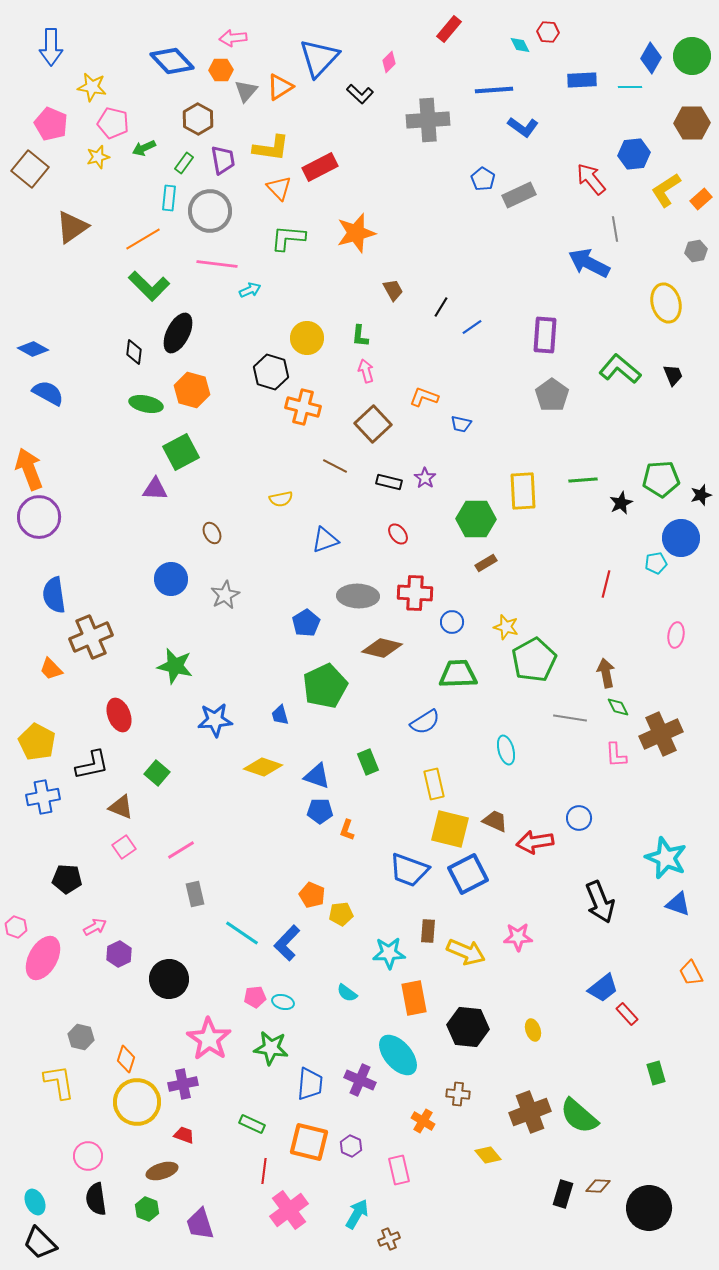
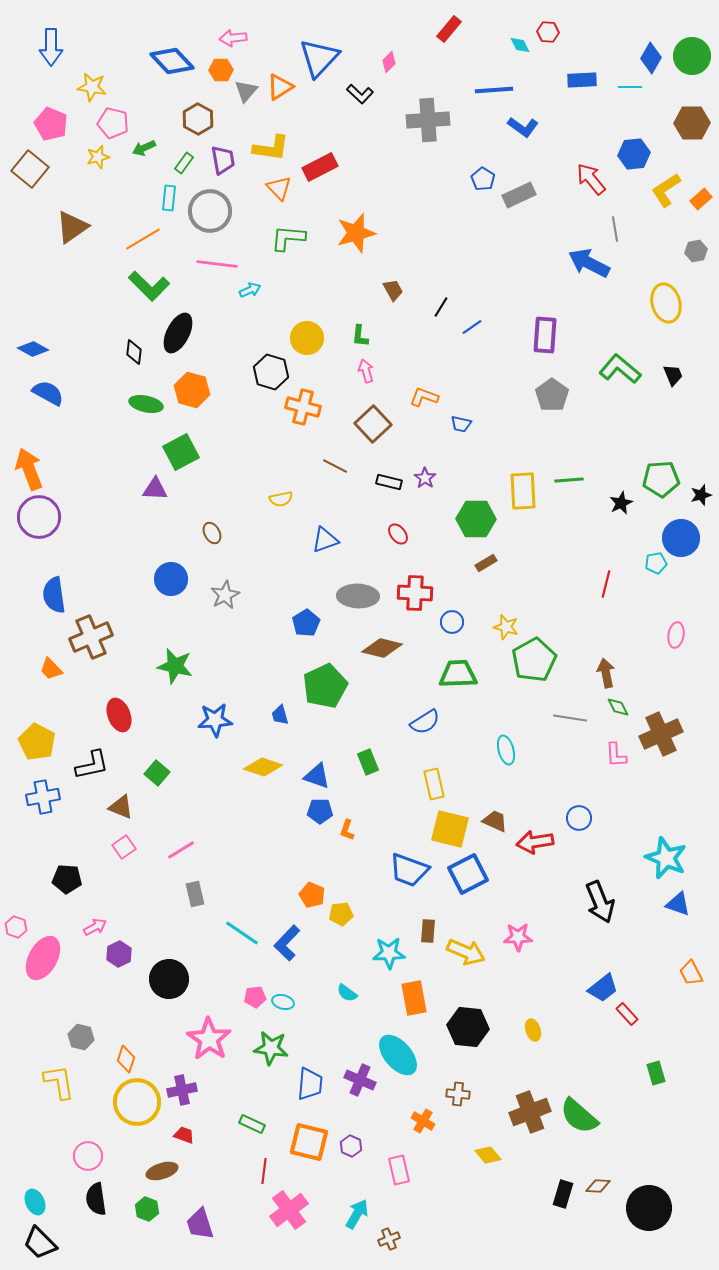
green line at (583, 480): moved 14 px left
purple cross at (183, 1084): moved 1 px left, 6 px down
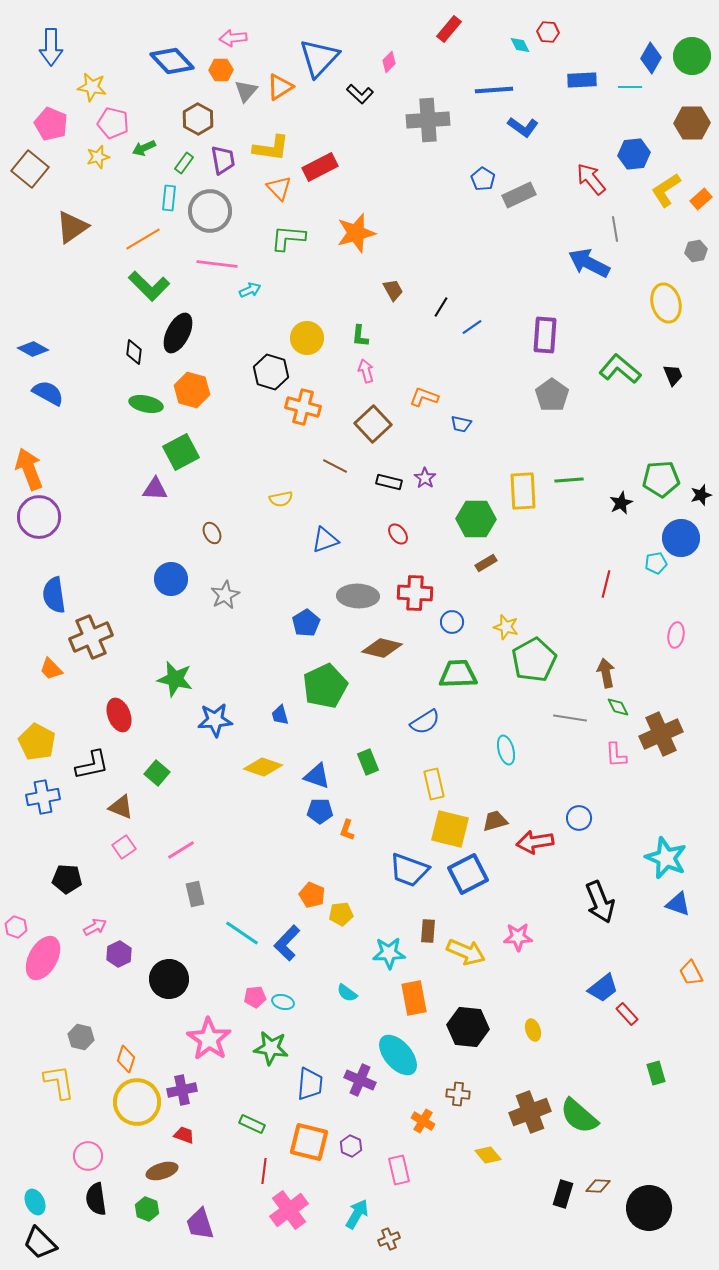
green star at (175, 666): moved 13 px down
brown trapezoid at (495, 821): rotated 40 degrees counterclockwise
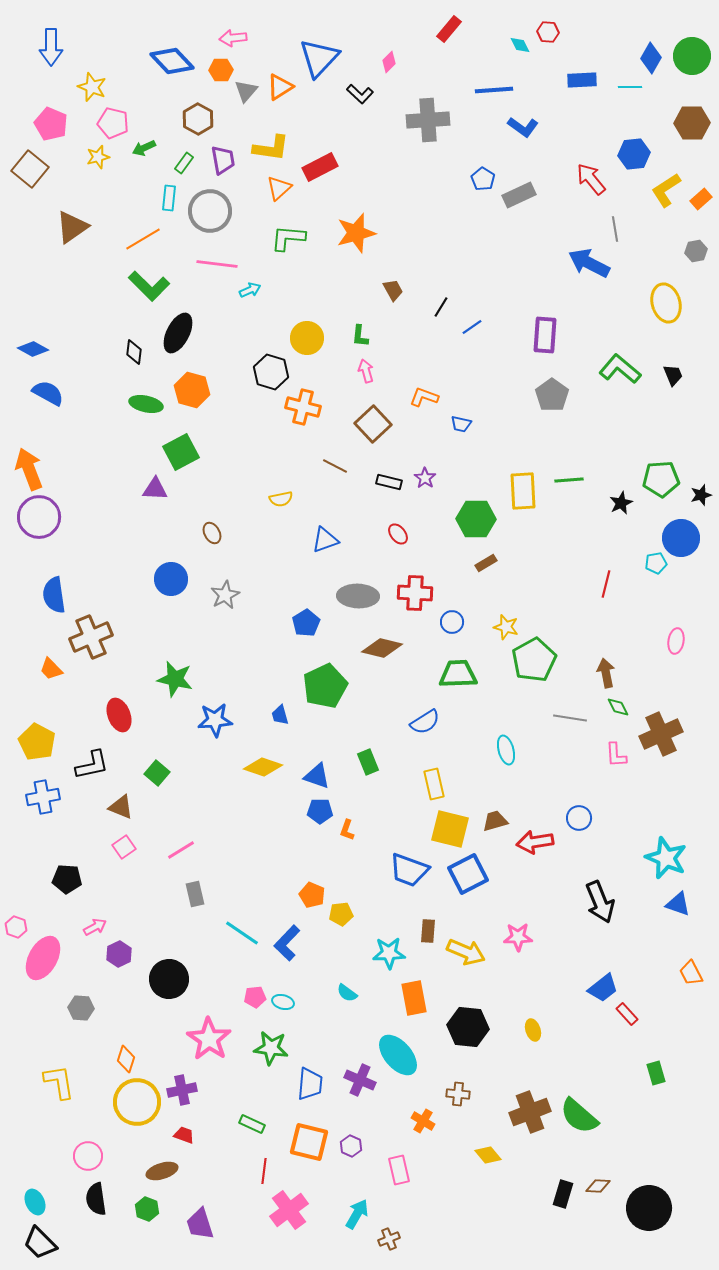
yellow star at (92, 87): rotated 12 degrees clockwise
orange triangle at (279, 188): rotated 32 degrees clockwise
pink ellipse at (676, 635): moved 6 px down
gray hexagon at (81, 1037): moved 29 px up; rotated 10 degrees counterclockwise
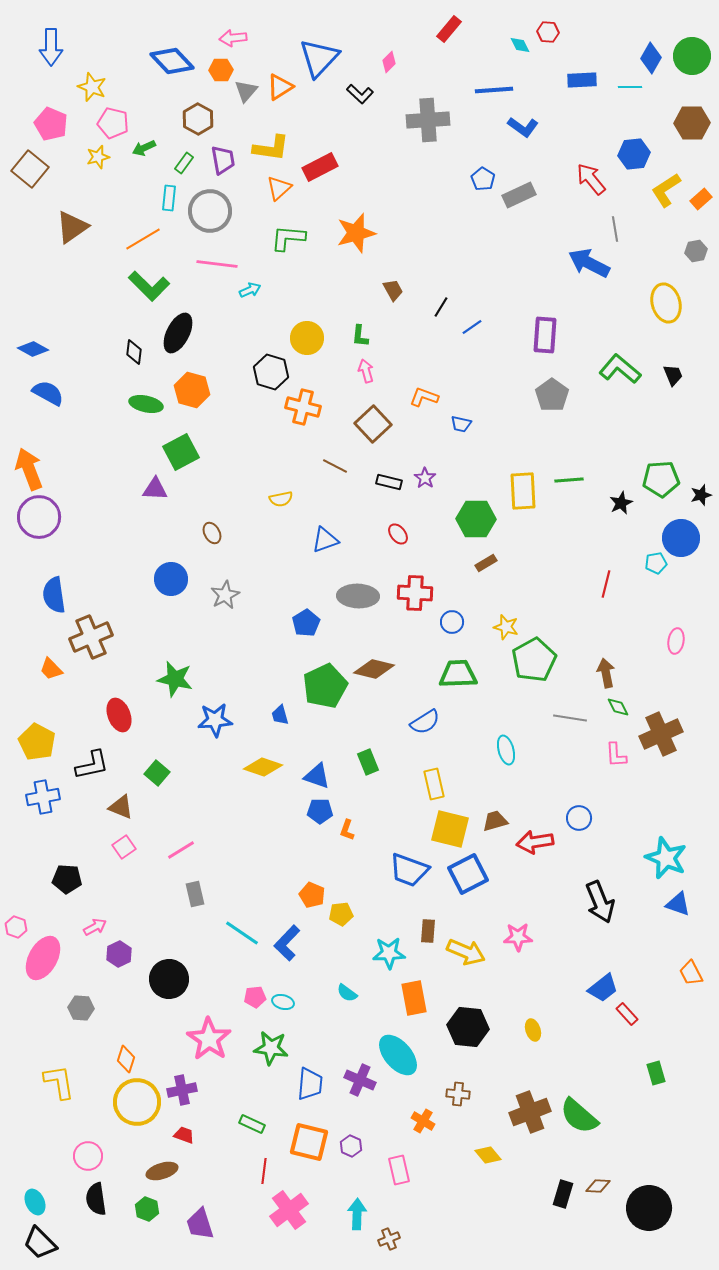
brown diamond at (382, 648): moved 8 px left, 21 px down
cyan arrow at (357, 1214): rotated 28 degrees counterclockwise
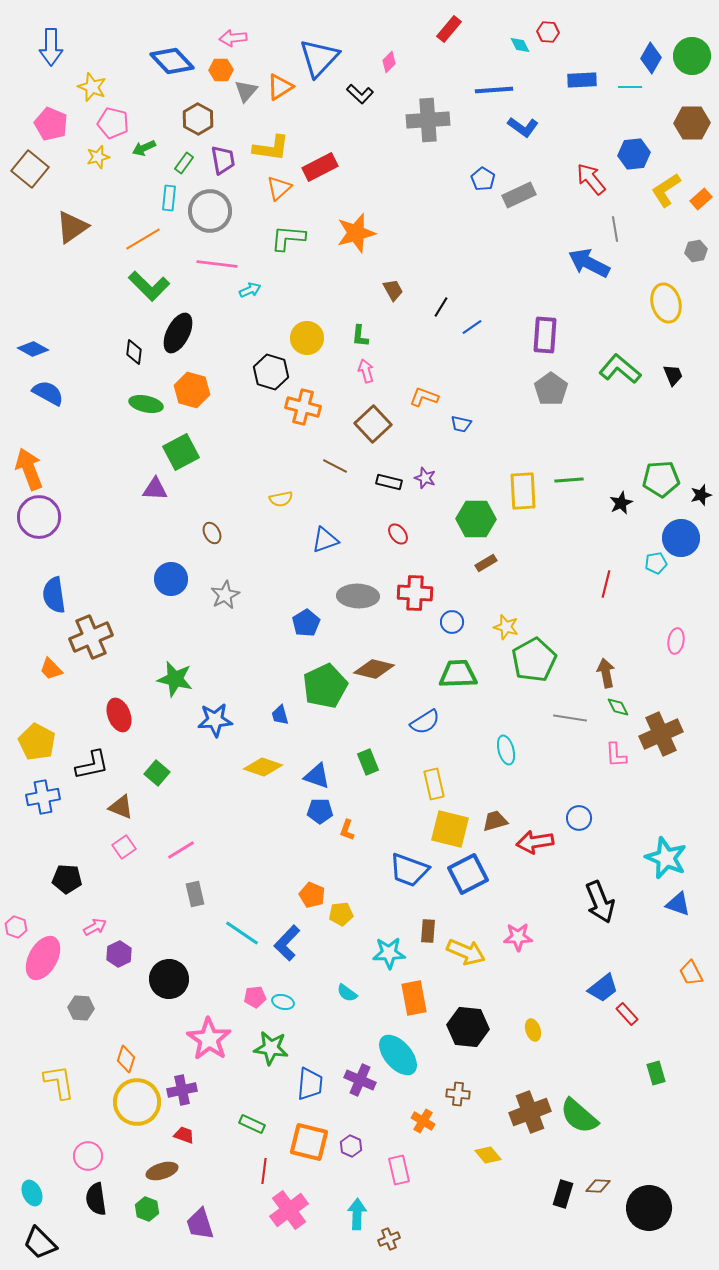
gray pentagon at (552, 395): moved 1 px left, 6 px up
purple star at (425, 478): rotated 15 degrees counterclockwise
cyan ellipse at (35, 1202): moved 3 px left, 9 px up
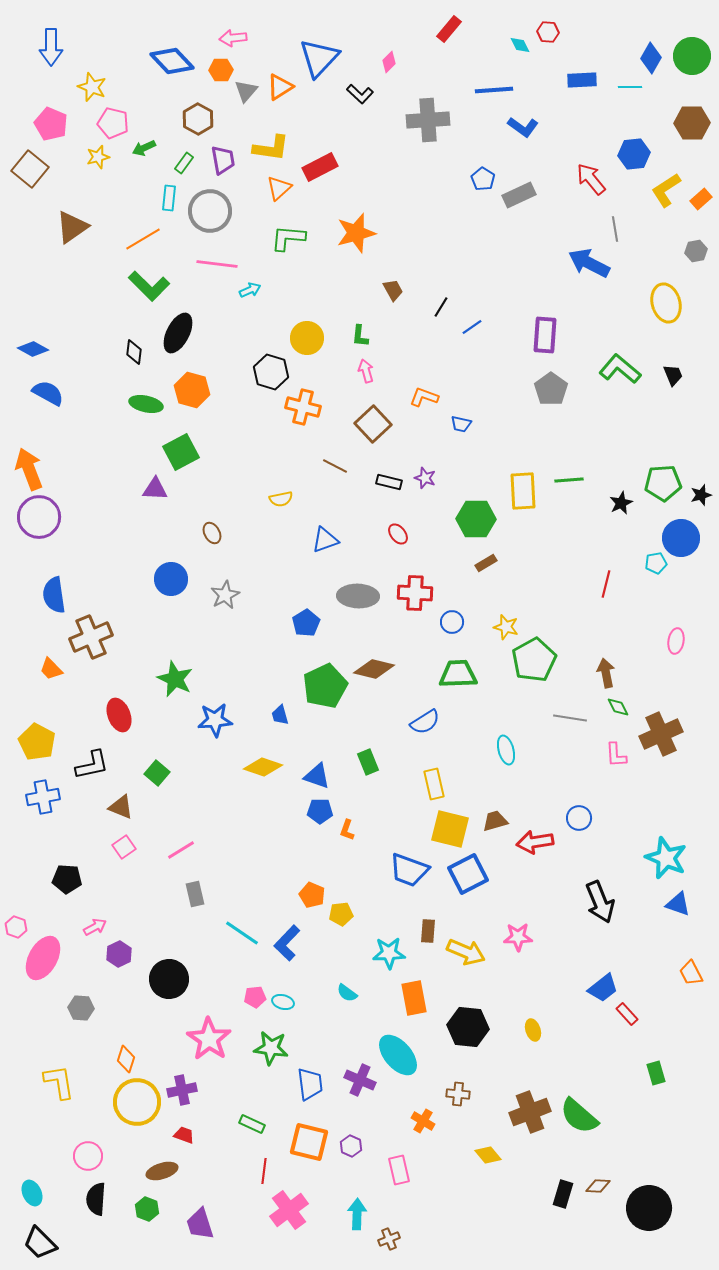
green pentagon at (661, 479): moved 2 px right, 4 px down
green star at (175, 679): rotated 12 degrees clockwise
blue trapezoid at (310, 1084): rotated 12 degrees counterclockwise
black semicircle at (96, 1199): rotated 12 degrees clockwise
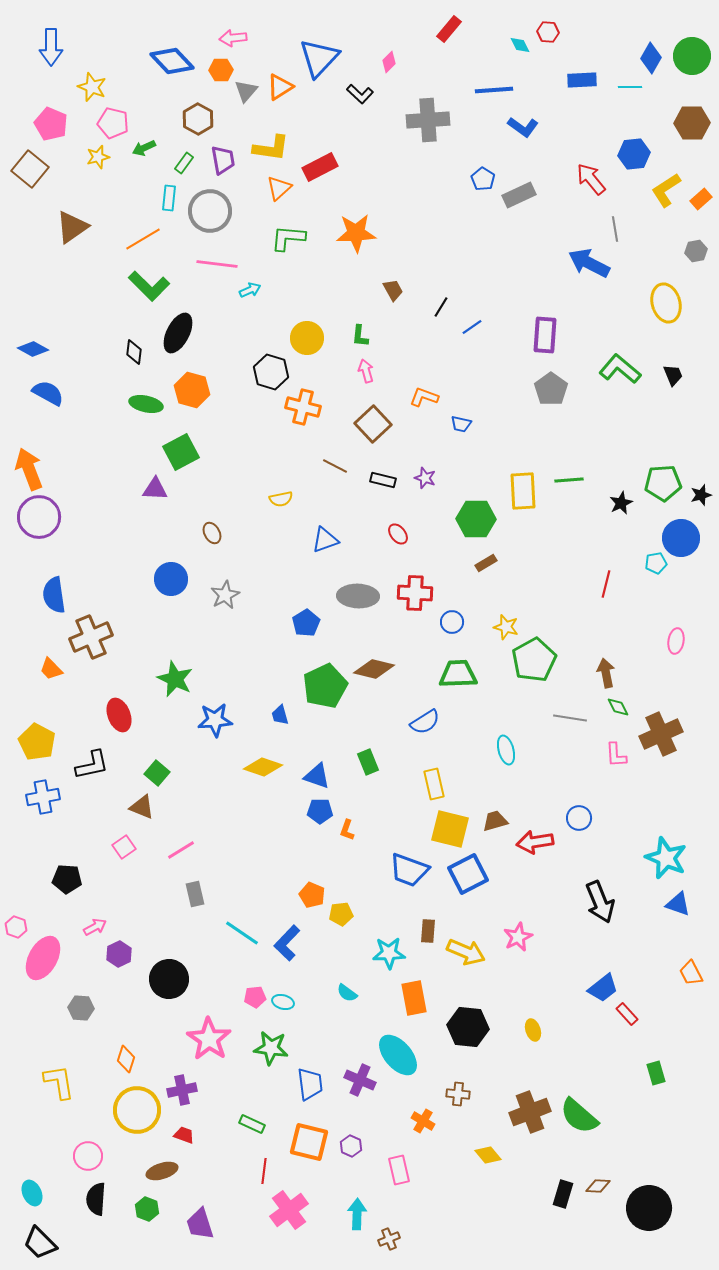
orange star at (356, 233): rotated 12 degrees clockwise
black rectangle at (389, 482): moved 6 px left, 2 px up
brown triangle at (121, 807): moved 21 px right
pink star at (518, 937): rotated 24 degrees counterclockwise
yellow circle at (137, 1102): moved 8 px down
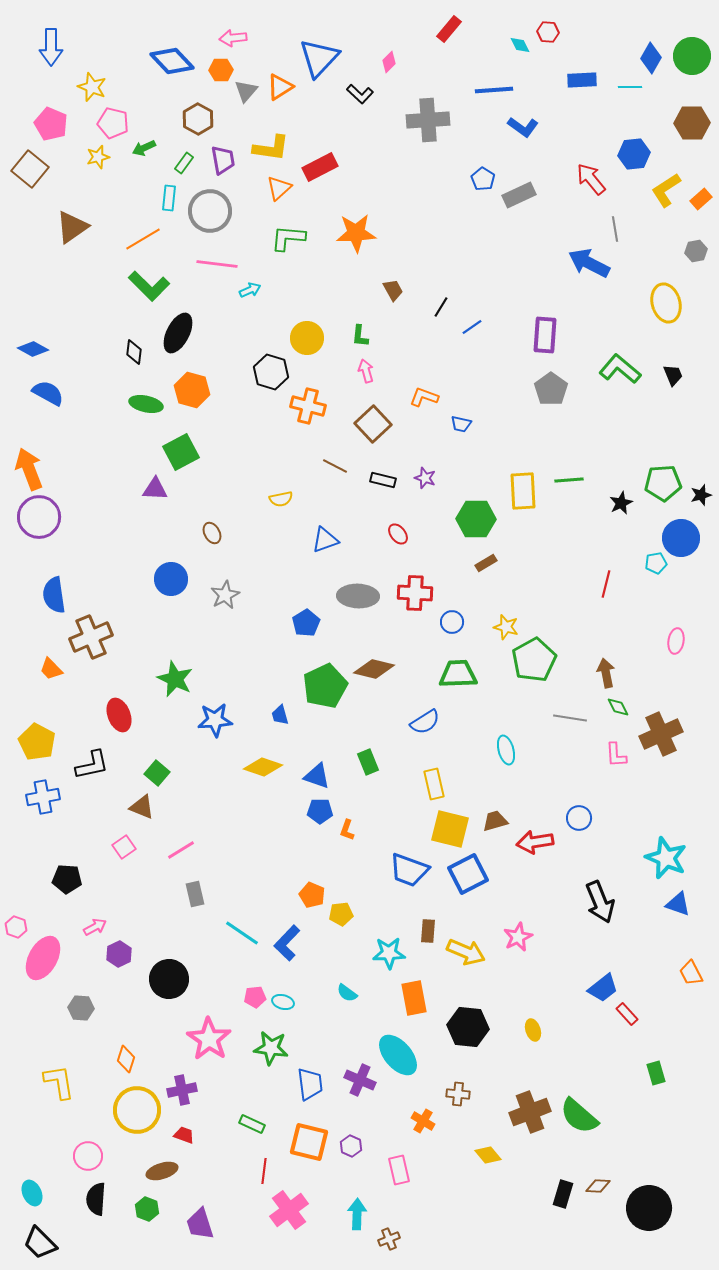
orange cross at (303, 407): moved 5 px right, 1 px up
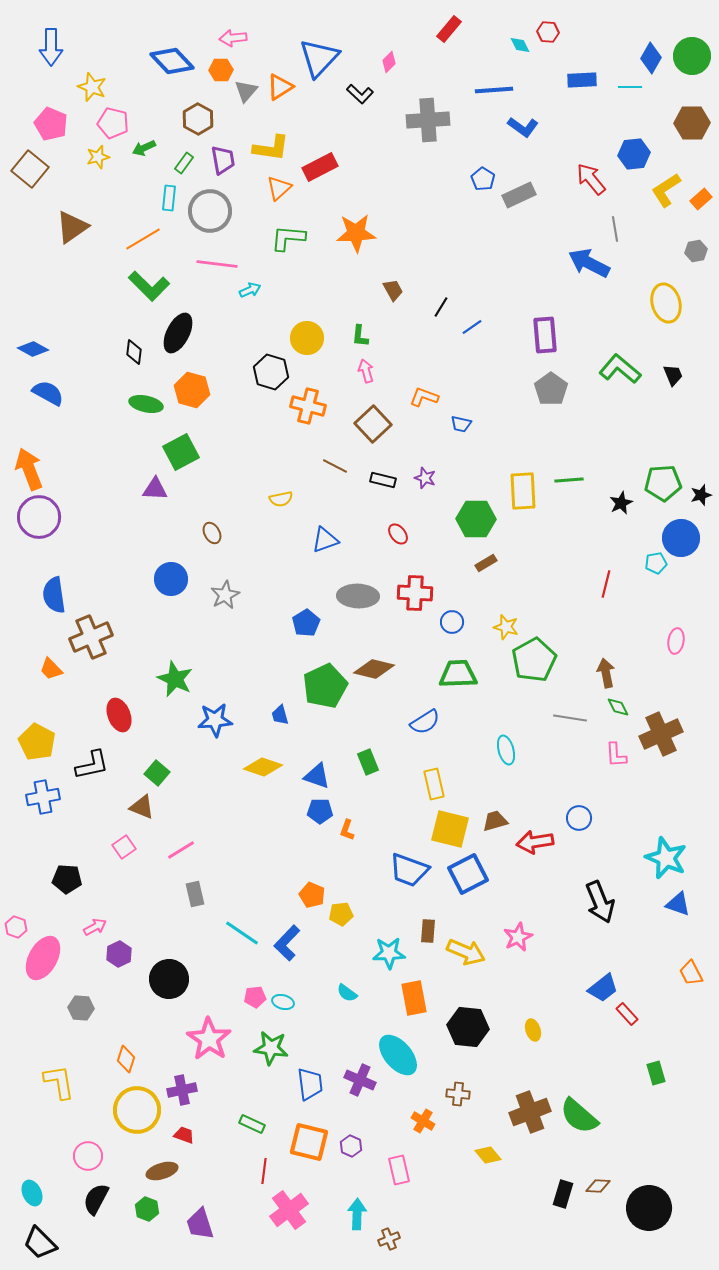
purple rectangle at (545, 335): rotated 9 degrees counterclockwise
black semicircle at (96, 1199): rotated 24 degrees clockwise
